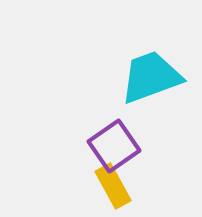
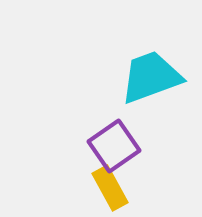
yellow rectangle: moved 3 px left, 2 px down
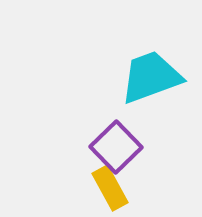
purple square: moved 2 px right, 1 px down; rotated 9 degrees counterclockwise
